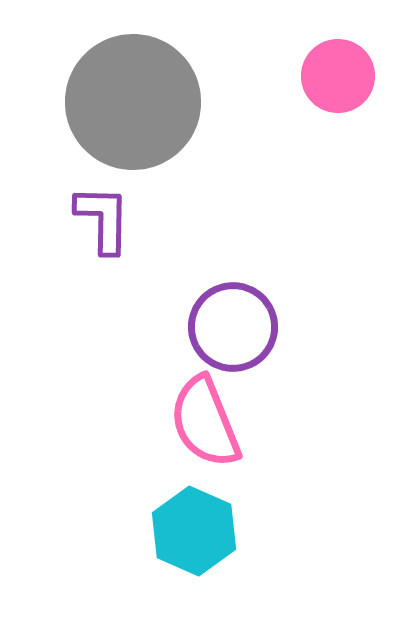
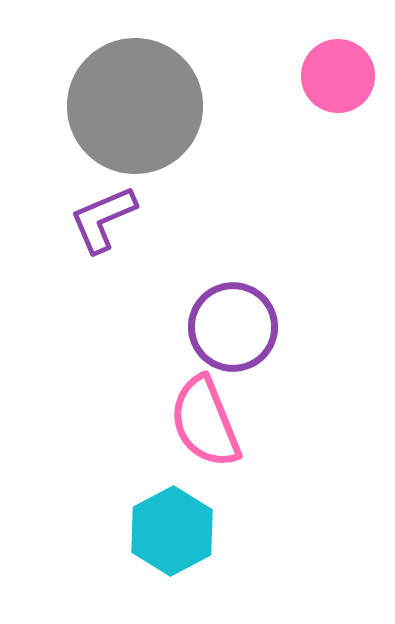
gray circle: moved 2 px right, 4 px down
purple L-shape: rotated 114 degrees counterclockwise
cyan hexagon: moved 22 px left; rotated 8 degrees clockwise
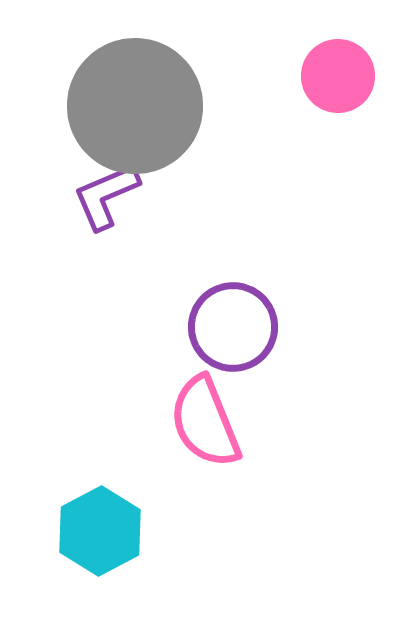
purple L-shape: moved 3 px right, 23 px up
cyan hexagon: moved 72 px left
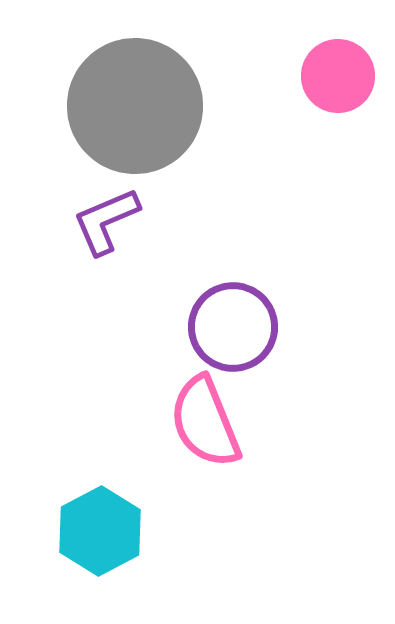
purple L-shape: moved 25 px down
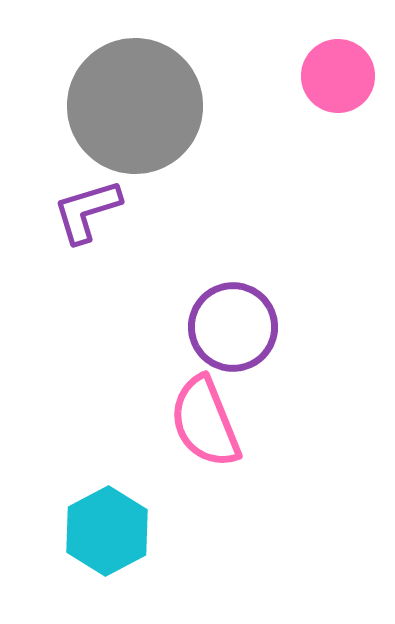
purple L-shape: moved 19 px left, 10 px up; rotated 6 degrees clockwise
cyan hexagon: moved 7 px right
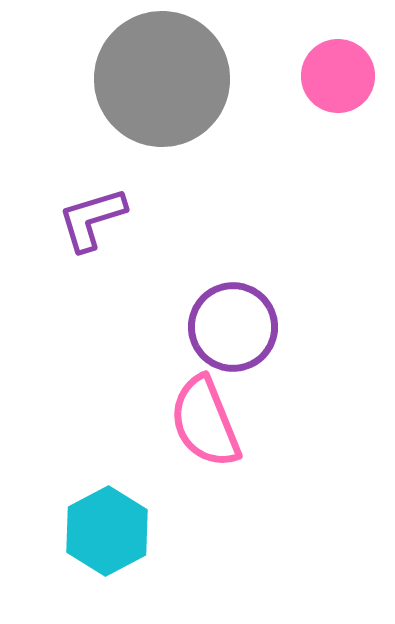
gray circle: moved 27 px right, 27 px up
purple L-shape: moved 5 px right, 8 px down
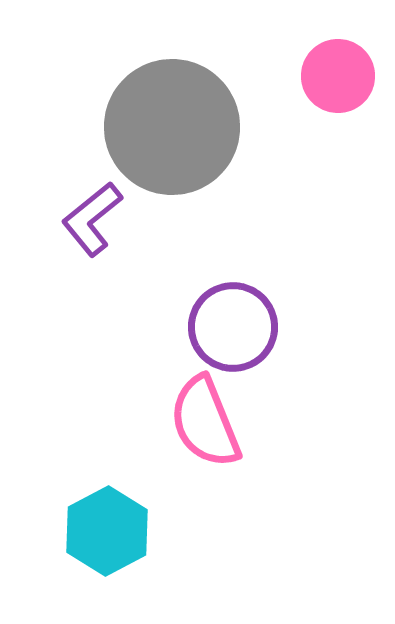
gray circle: moved 10 px right, 48 px down
purple L-shape: rotated 22 degrees counterclockwise
